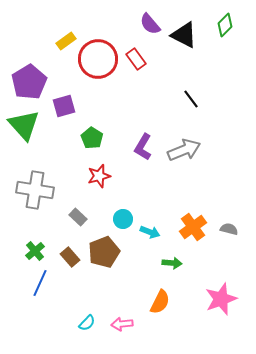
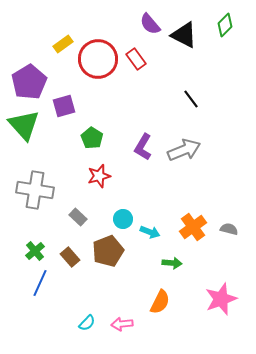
yellow rectangle: moved 3 px left, 3 px down
brown pentagon: moved 4 px right, 1 px up
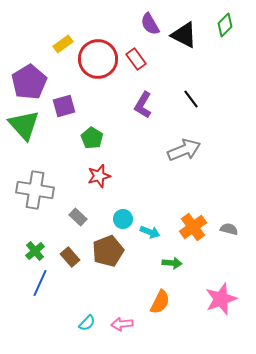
purple semicircle: rotated 10 degrees clockwise
purple L-shape: moved 42 px up
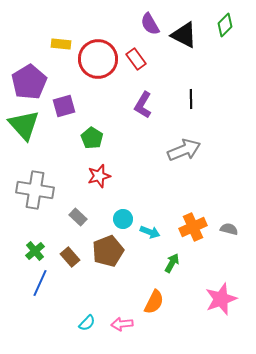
yellow rectangle: moved 2 px left; rotated 42 degrees clockwise
black line: rotated 36 degrees clockwise
orange cross: rotated 12 degrees clockwise
green arrow: rotated 66 degrees counterclockwise
orange semicircle: moved 6 px left
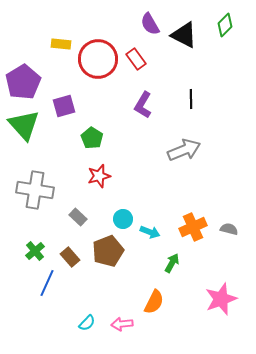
purple pentagon: moved 6 px left
blue line: moved 7 px right
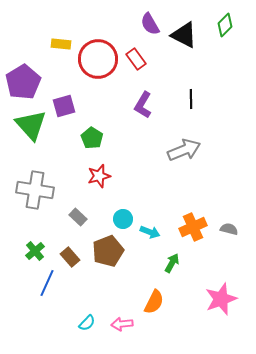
green triangle: moved 7 px right
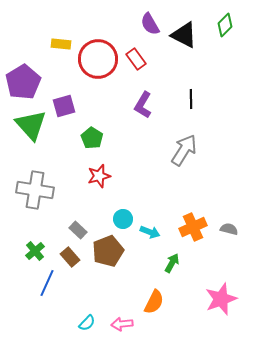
gray arrow: rotated 36 degrees counterclockwise
gray rectangle: moved 13 px down
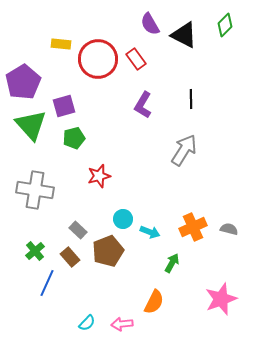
green pentagon: moved 18 px left; rotated 25 degrees clockwise
